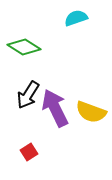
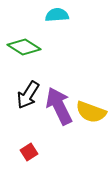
cyan semicircle: moved 19 px left, 3 px up; rotated 15 degrees clockwise
purple arrow: moved 4 px right, 2 px up
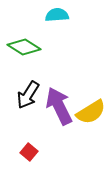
yellow semicircle: rotated 52 degrees counterclockwise
red square: rotated 18 degrees counterclockwise
